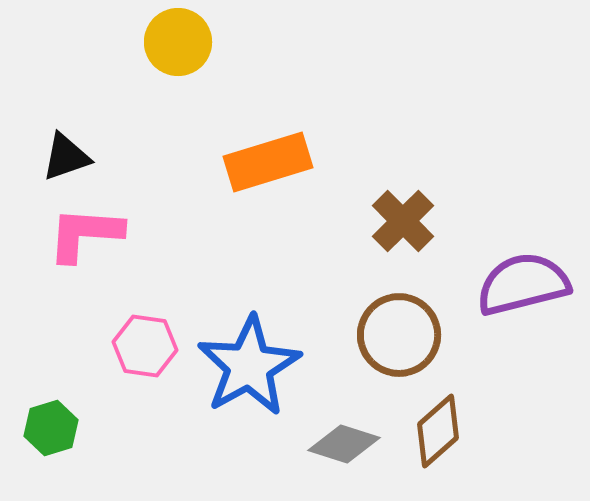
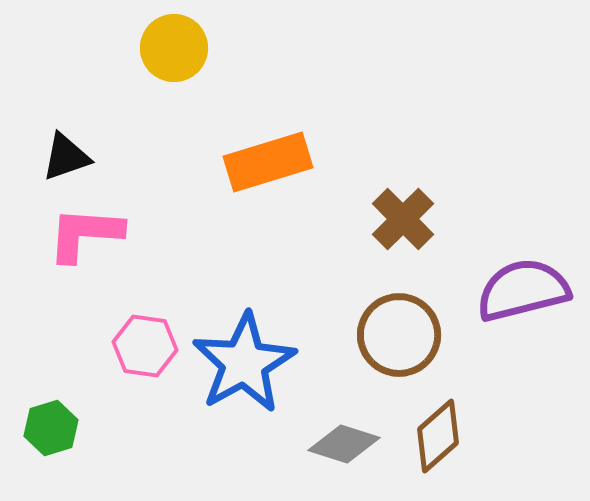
yellow circle: moved 4 px left, 6 px down
brown cross: moved 2 px up
purple semicircle: moved 6 px down
blue star: moved 5 px left, 3 px up
brown diamond: moved 5 px down
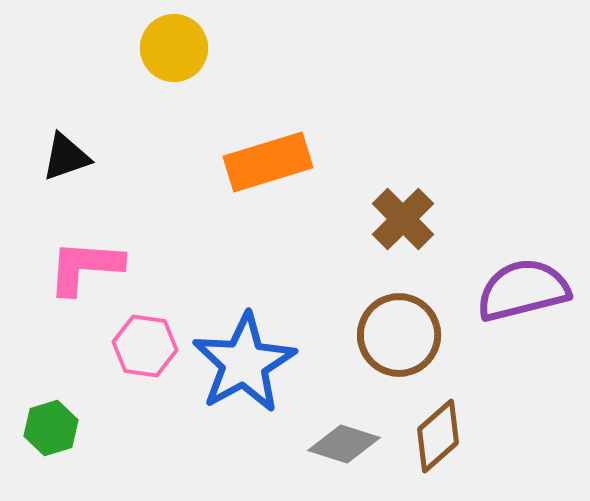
pink L-shape: moved 33 px down
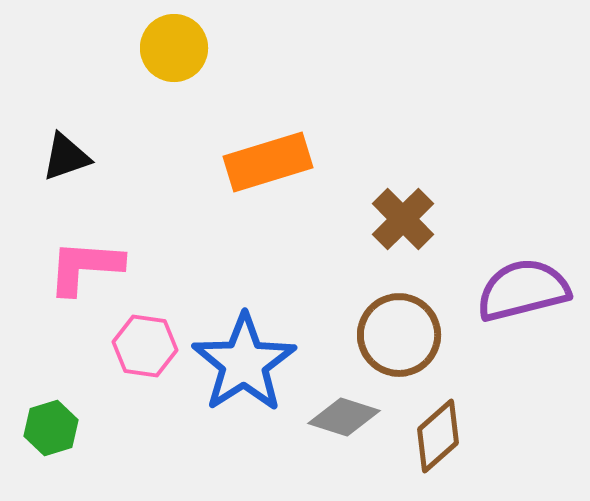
blue star: rotated 4 degrees counterclockwise
gray diamond: moved 27 px up
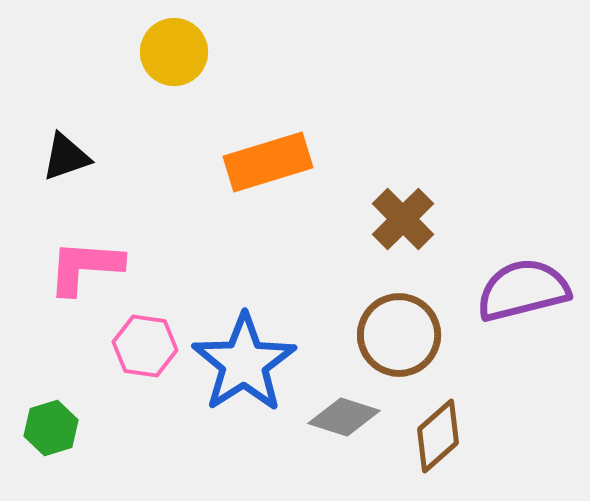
yellow circle: moved 4 px down
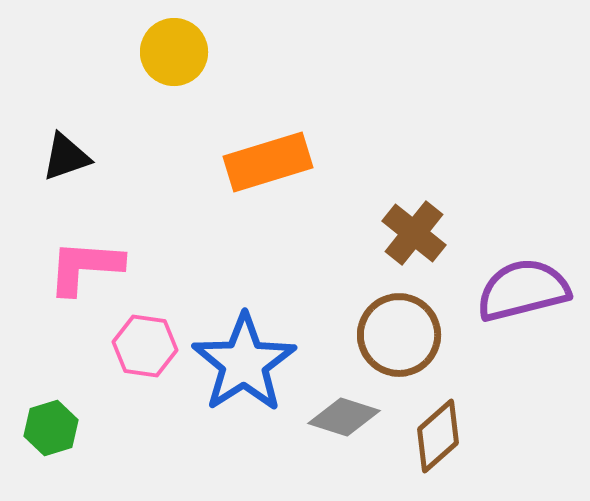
brown cross: moved 11 px right, 14 px down; rotated 6 degrees counterclockwise
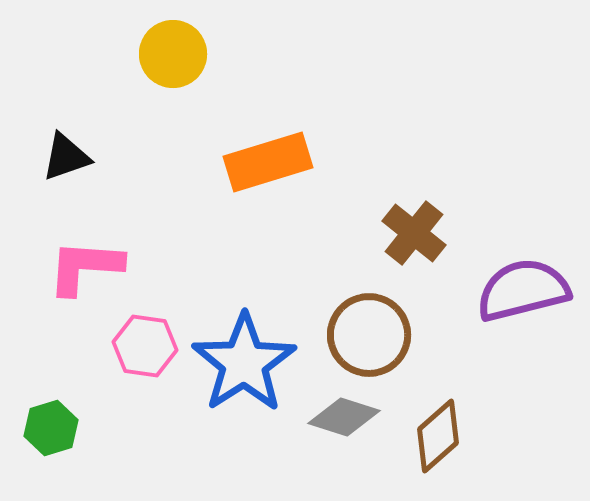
yellow circle: moved 1 px left, 2 px down
brown circle: moved 30 px left
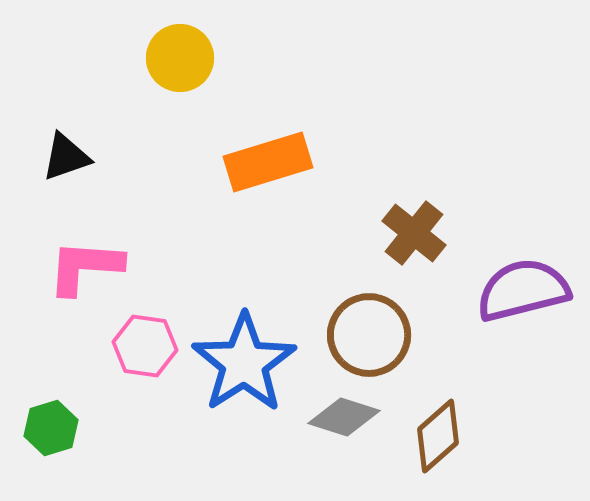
yellow circle: moved 7 px right, 4 px down
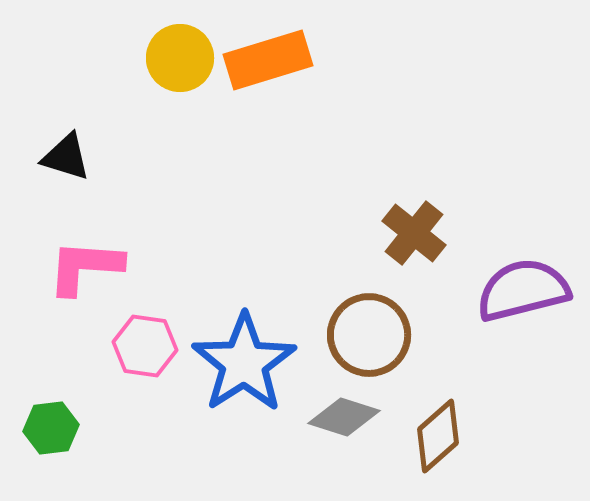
black triangle: rotated 36 degrees clockwise
orange rectangle: moved 102 px up
green hexagon: rotated 10 degrees clockwise
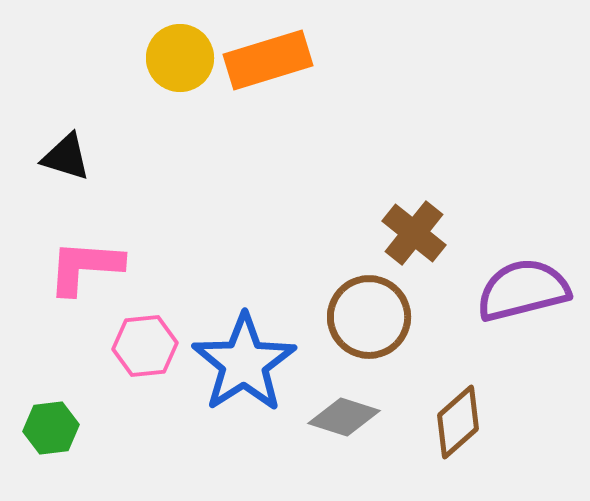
brown circle: moved 18 px up
pink hexagon: rotated 14 degrees counterclockwise
brown diamond: moved 20 px right, 14 px up
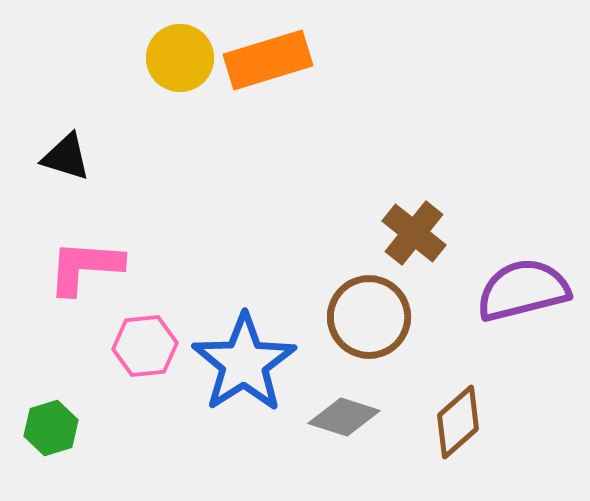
green hexagon: rotated 10 degrees counterclockwise
